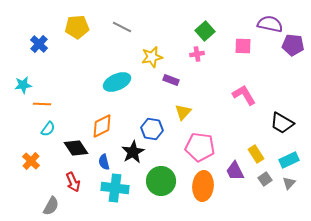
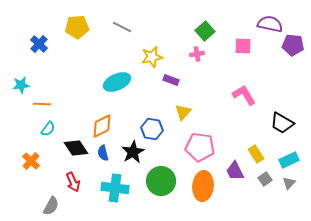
cyan star: moved 2 px left
blue semicircle: moved 1 px left, 9 px up
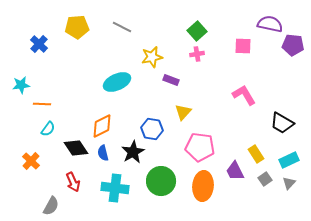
green square: moved 8 px left
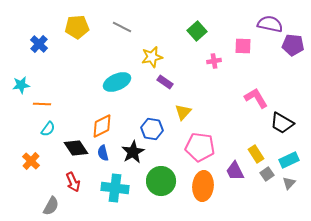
pink cross: moved 17 px right, 7 px down
purple rectangle: moved 6 px left, 2 px down; rotated 14 degrees clockwise
pink L-shape: moved 12 px right, 3 px down
gray square: moved 2 px right, 5 px up
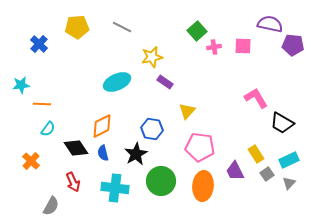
pink cross: moved 14 px up
yellow triangle: moved 4 px right, 1 px up
black star: moved 3 px right, 2 px down
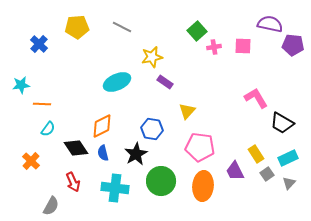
cyan rectangle: moved 1 px left, 2 px up
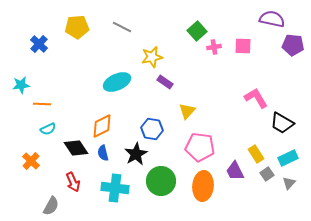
purple semicircle: moved 2 px right, 5 px up
cyan semicircle: rotated 28 degrees clockwise
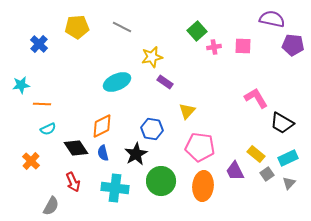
yellow rectangle: rotated 18 degrees counterclockwise
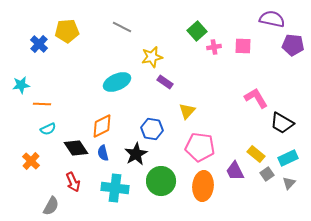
yellow pentagon: moved 10 px left, 4 px down
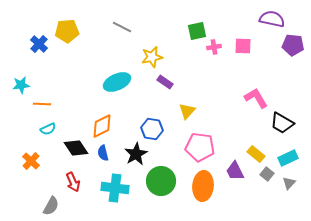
green square: rotated 30 degrees clockwise
gray square: rotated 16 degrees counterclockwise
